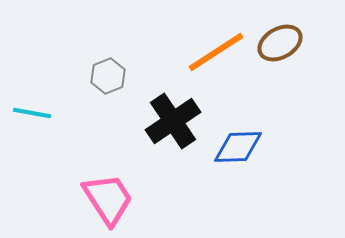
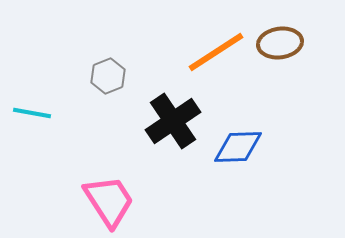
brown ellipse: rotated 21 degrees clockwise
pink trapezoid: moved 1 px right, 2 px down
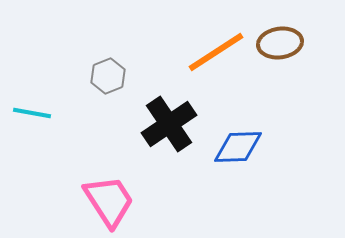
black cross: moved 4 px left, 3 px down
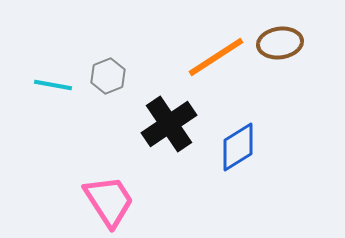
orange line: moved 5 px down
cyan line: moved 21 px right, 28 px up
blue diamond: rotated 30 degrees counterclockwise
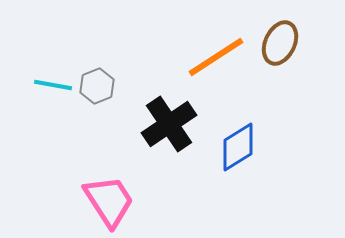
brown ellipse: rotated 57 degrees counterclockwise
gray hexagon: moved 11 px left, 10 px down
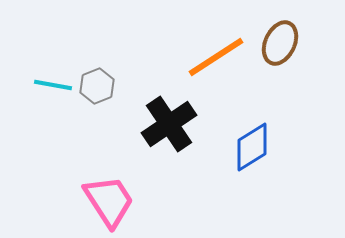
blue diamond: moved 14 px right
